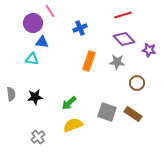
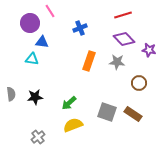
purple circle: moved 3 px left
brown circle: moved 2 px right
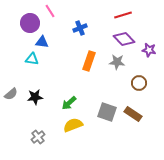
gray semicircle: rotated 56 degrees clockwise
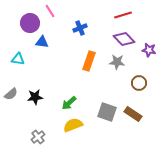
cyan triangle: moved 14 px left
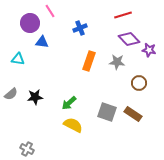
purple diamond: moved 5 px right
yellow semicircle: rotated 48 degrees clockwise
gray cross: moved 11 px left, 12 px down; rotated 24 degrees counterclockwise
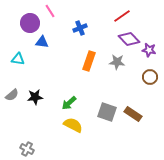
red line: moved 1 px left, 1 px down; rotated 18 degrees counterclockwise
brown circle: moved 11 px right, 6 px up
gray semicircle: moved 1 px right, 1 px down
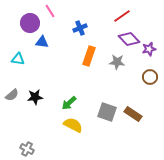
purple star: moved 1 px up; rotated 24 degrees counterclockwise
orange rectangle: moved 5 px up
